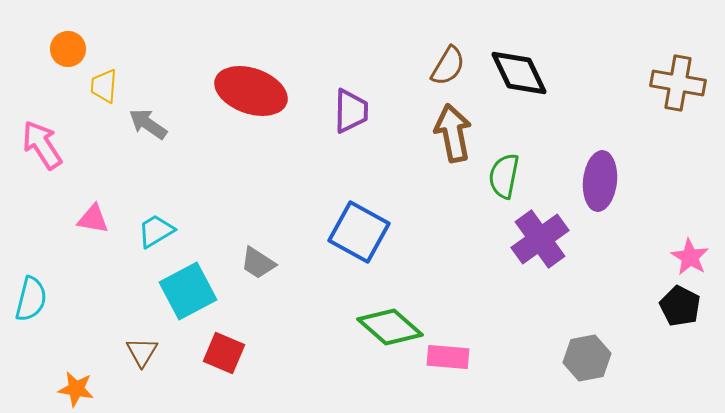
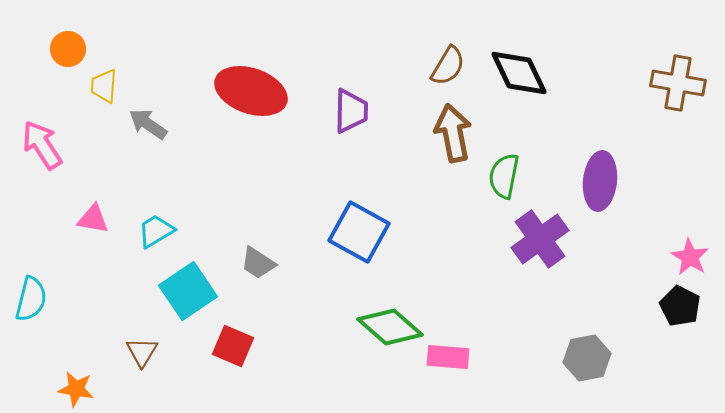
cyan square: rotated 6 degrees counterclockwise
red square: moved 9 px right, 7 px up
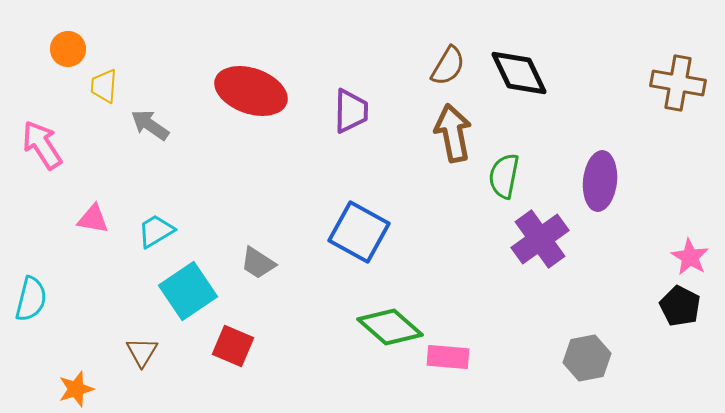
gray arrow: moved 2 px right, 1 px down
orange star: rotated 27 degrees counterclockwise
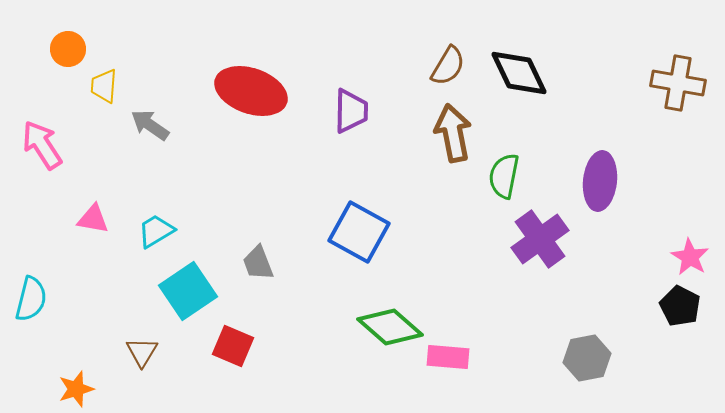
gray trapezoid: rotated 36 degrees clockwise
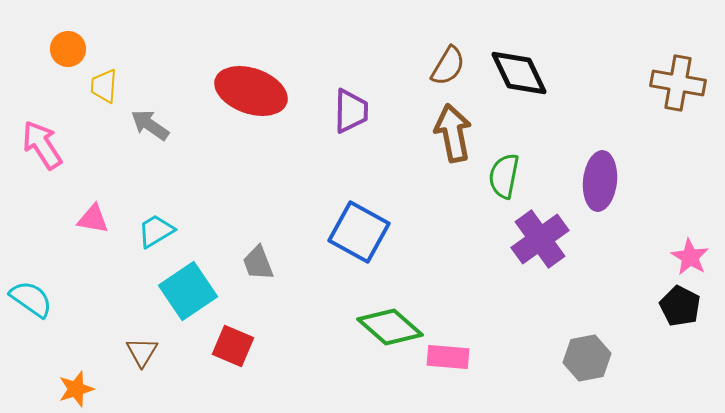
cyan semicircle: rotated 69 degrees counterclockwise
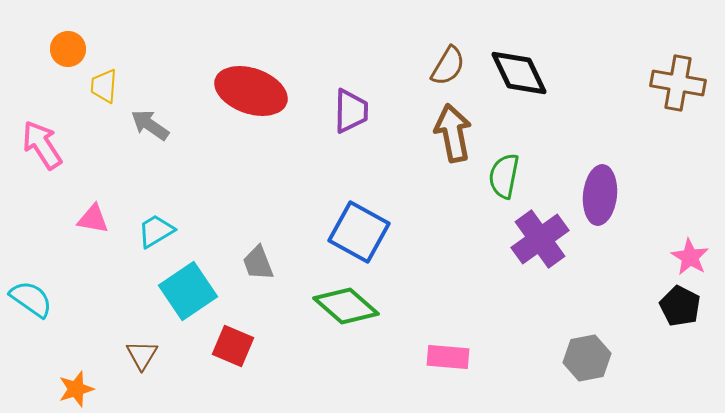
purple ellipse: moved 14 px down
green diamond: moved 44 px left, 21 px up
brown triangle: moved 3 px down
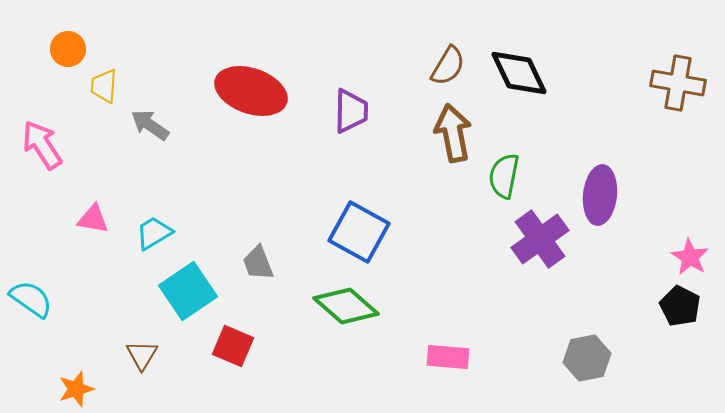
cyan trapezoid: moved 2 px left, 2 px down
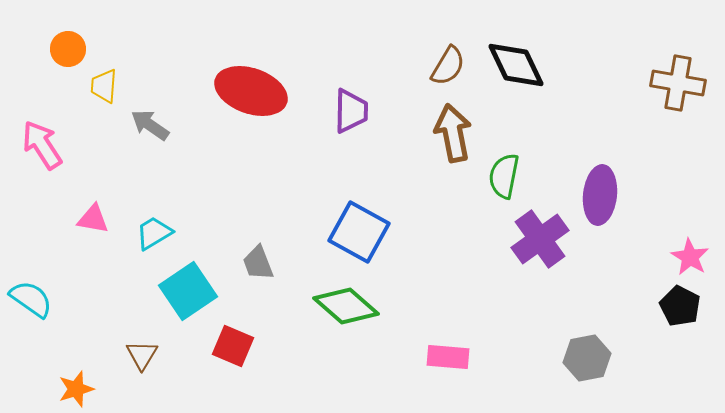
black diamond: moved 3 px left, 8 px up
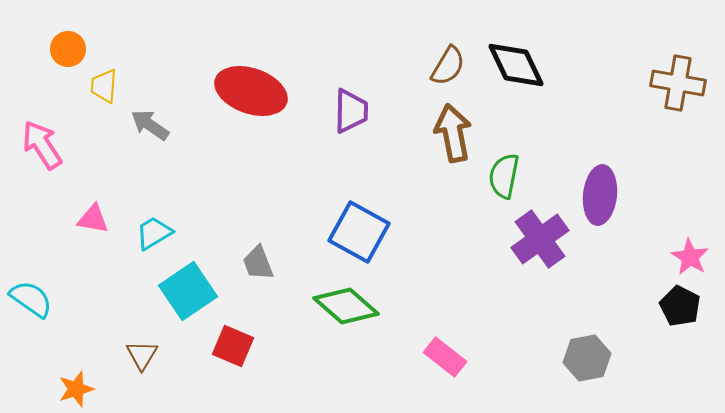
pink rectangle: moved 3 px left; rotated 33 degrees clockwise
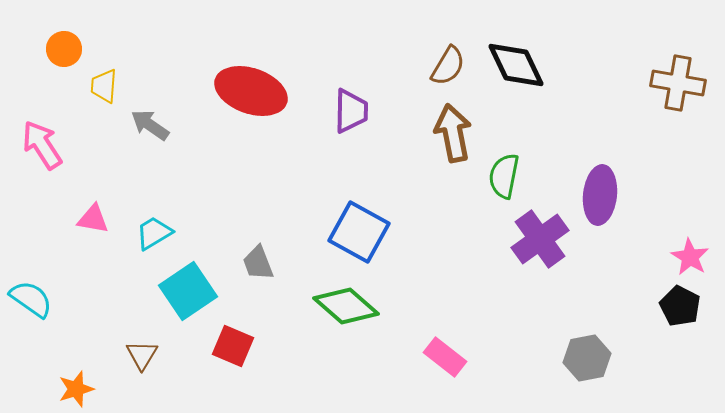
orange circle: moved 4 px left
